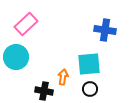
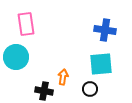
pink rectangle: rotated 55 degrees counterclockwise
cyan square: moved 12 px right
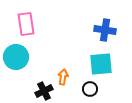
black cross: rotated 36 degrees counterclockwise
